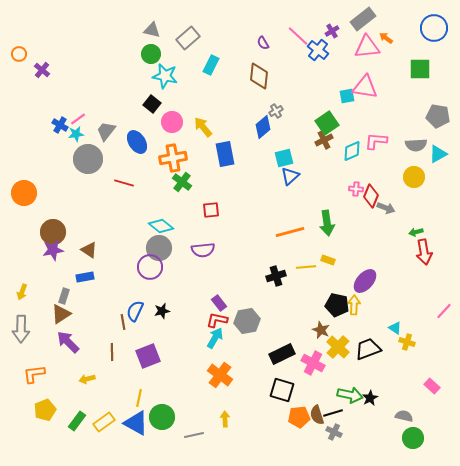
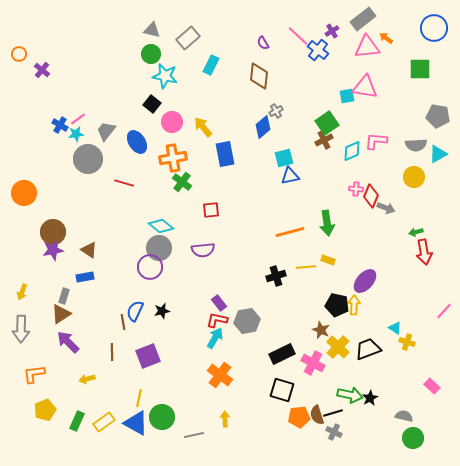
blue triangle at (290, 176): rotated 30 degrees clockwise
green rectangle at (77, 421): rotated 12 degrees counterclockwise
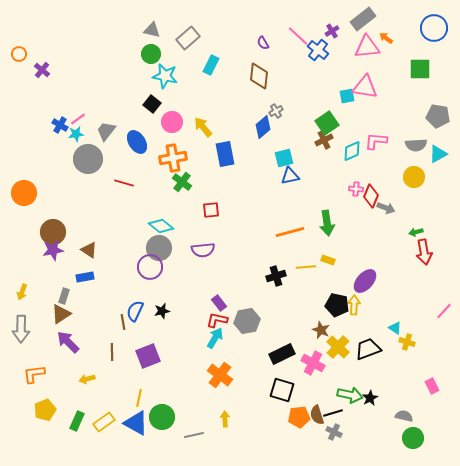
pink rectangle at (432, 386): rotated 21 degrees clockwise
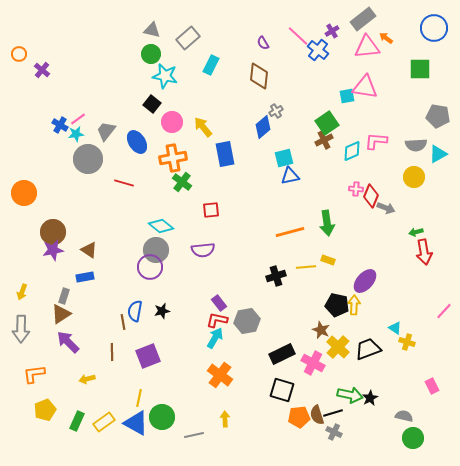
gray circle at (159, 248): moved 3 px left, 2 px down
blue semicircle at (135, 311): rotated 15 degrees counterclockwise
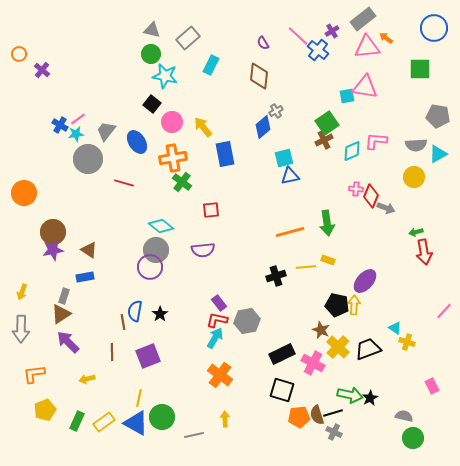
black star at (162, 311): moved 2 px left, 3 px down; rotated 21 degrees counterclockwise
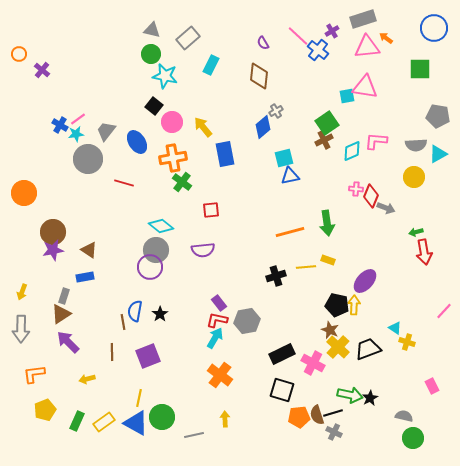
gray rectangle at (363, 19): rotated 20 degrees clockwise
black square at (152, 104): moved 2 px right, 2 px down
brown star at (321, 330): moved 9 px right
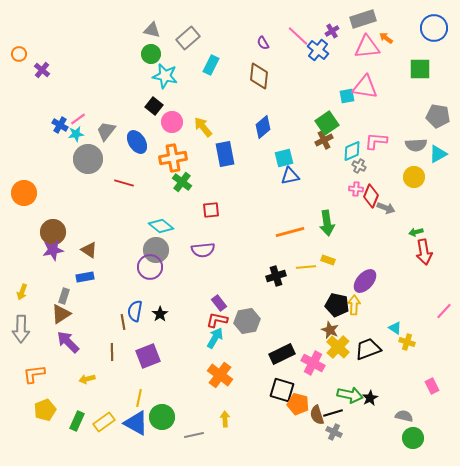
gray cross at (276, 111): moved 83 px right, 55 px down; rotated 32 degrees counterclockwise
orange pentagon at (299, 417): moved 1 px left, 13 px up; rotated 20 degrees clockwise
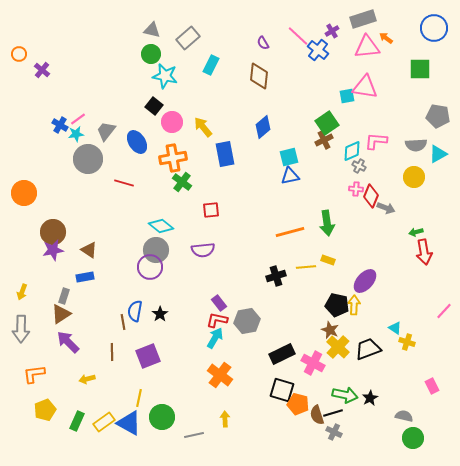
cyan square at (284, 158): moved 5 px right, 1 px up
green arrow at (350, 395): moved 5 px left
blue triangle at (136, 423): moved 7 px left
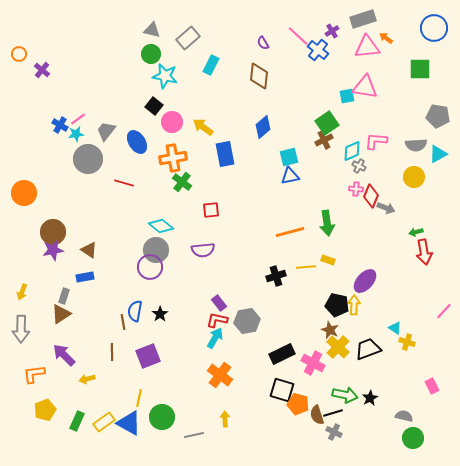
yellow arrow at (203, 127): rotated 15 degrees counterclockwise
purple arrow at (68, 342): moved 4 px left, 13 px down
